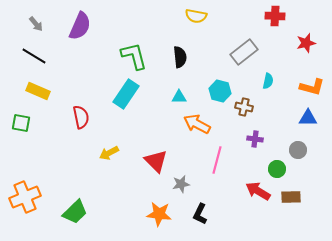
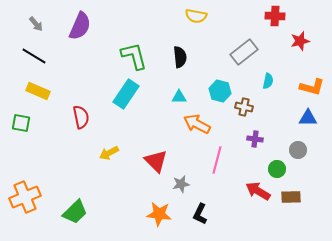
red star: moved 6 px left, 2 px up
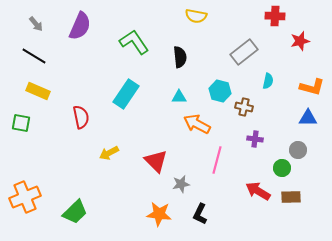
green L-shape: moved 14 px up; rotated 20 degrees counterclockwise
green circle: moved 5 px right, 1 px up
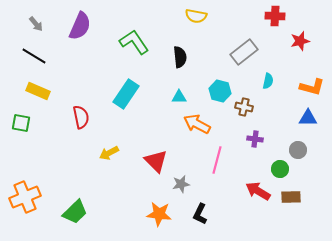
green circle: moved 2 px left, 1 px down
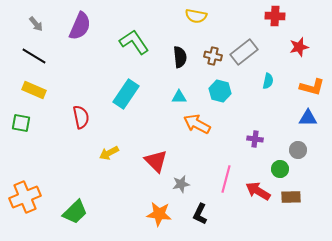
red star: moved 1 px left, 6 px down
yellow rectangle: moved 4 px left, 1 px up
brown cross: moved 31 px left, 51 px up
pink line: moved 9 px right, 19 px down
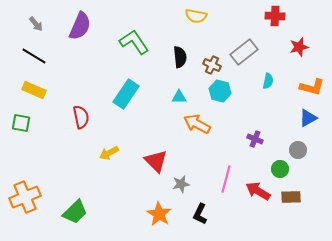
brown cross: moved 1 px left, 9 px down; rotated 12 degrees clockwise
blue triangle: rotated 30 degrees counterclockwise
purple cross: rotated 14 degrees clockwise
orange star: rotated 25 degrees clockwise
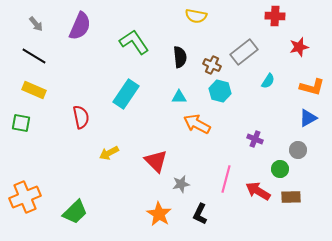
cyan semicircle: rotated 21 degrees clockwise
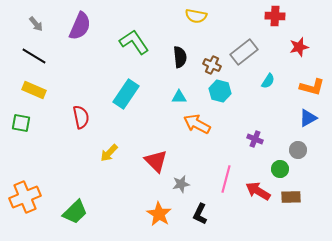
yellow arrow: rotated 18 degrees counterclockwise
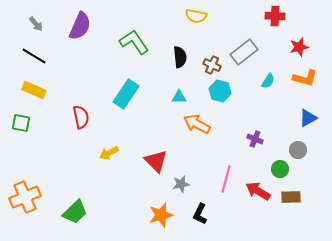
orange L-shape: moved 7 px left, 9 px up
yellow arrow: rotated 18 degrees clockwise
orange star: moved 2 px right, 1 px down; rotated 25 degrees clockwise
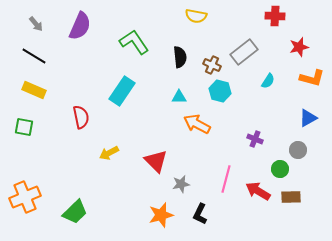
orange L-shape: moved 7 px right
cyan rectangle: moved 4 px left, 3 px up
green square: moved 3 px right, 4 px down
